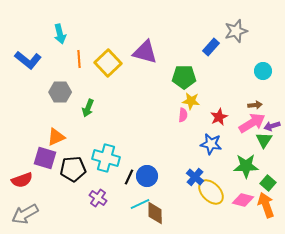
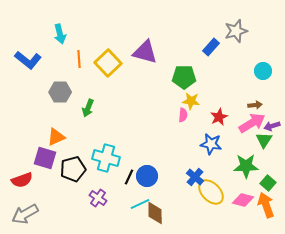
black pentagon: rotated 10 degrees counterclockwise
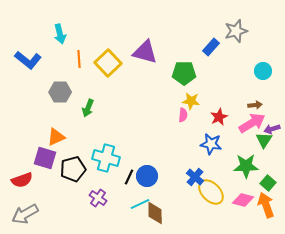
green pentagon: moved 4 px up
purple arrow: moved 3 px down
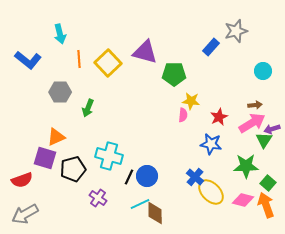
green pentagon: moved 10 px left, 1 px down
cyan cross: moved 3 px right, 2 px up
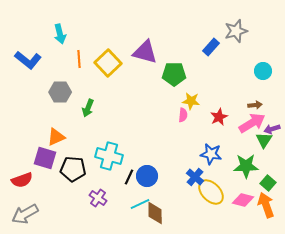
blue star: moved 10 px down
black pentagon: rotated 20 degrees clockwise
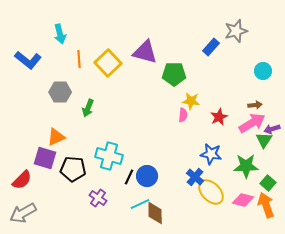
red semicircle: rotated 25 degrees counterclockwise
gray arrow: moved 2 px left, 1 px up
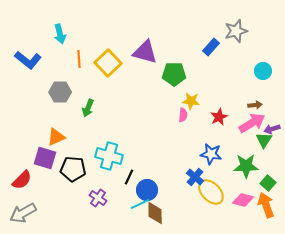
blue circle: moved 14 px down
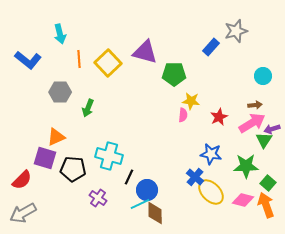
cyan circle: moved 5 px down
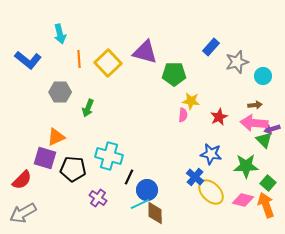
gray star: moved 1 px right, 31 px down
pink arrow: moved 2 px right; rotated 144 degrees counterclockwise
green triangle: rotated 18 degrees counterclockwise
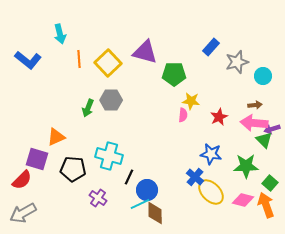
gray hexagon: moved 51 px right, 8 px down
purple square: moved 8 px left, 1 px down
green square: moved 2 px right
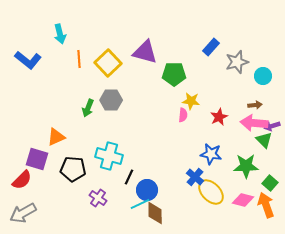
purple arrow: moved 3 px up
